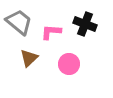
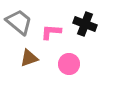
brown triangle: rotated 24 degrees clockwise
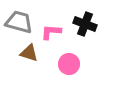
gray trapezoid: rotated 24 degrees counterclockwise
brown triangle: moved 5 px up; rotated 36 degrees clockwise
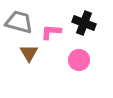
black cross: moved 1 px left, 1 px up
brown triangle: rotated 42 degrees clockwise
pink circle: moved 10 px right, 4 px up
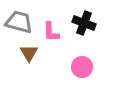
pink L-shape: rotated 95 degrees counterclockwise
pink circle: moved 3 px right, 7 px down
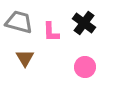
black cross: rotated 15 degrees clockwise
brown triangle: moved 4 px left, 5 px down
pink circle: moved 3 px right
